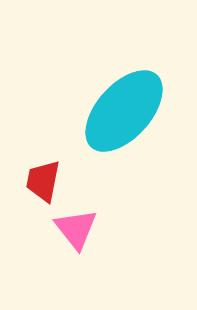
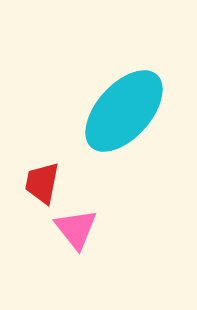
red trapezoid: moved 1 px left, 2 px down
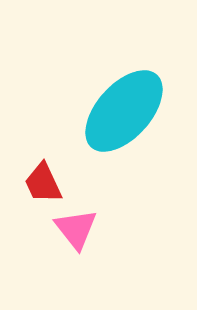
red trapezoid: moved 1 px right; rotated 36 degrees counterclockwise
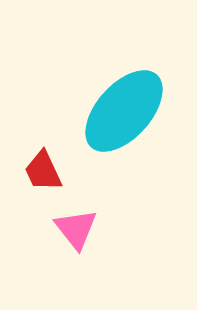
red trapezoid: moved 12 px up
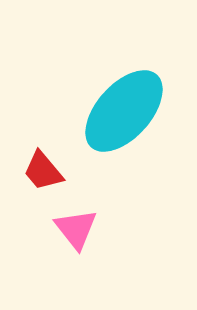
red trapezoid: rotated 15 degrees counterclockwise
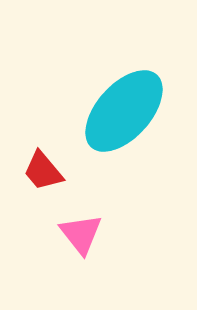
pink triangle: moved 5 px right, 5 px down
